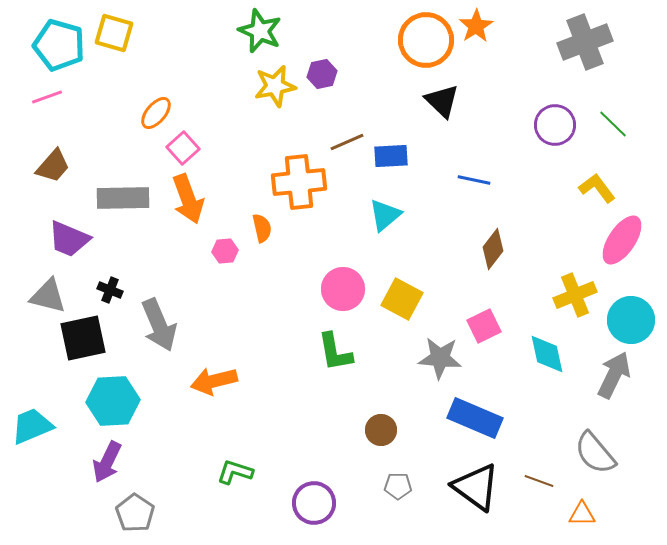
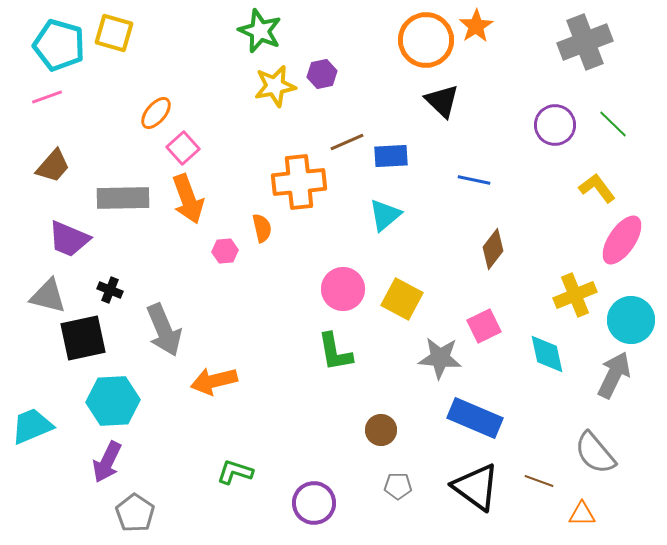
gray arrow at (159, 325): moved 5 px right, 5 px down
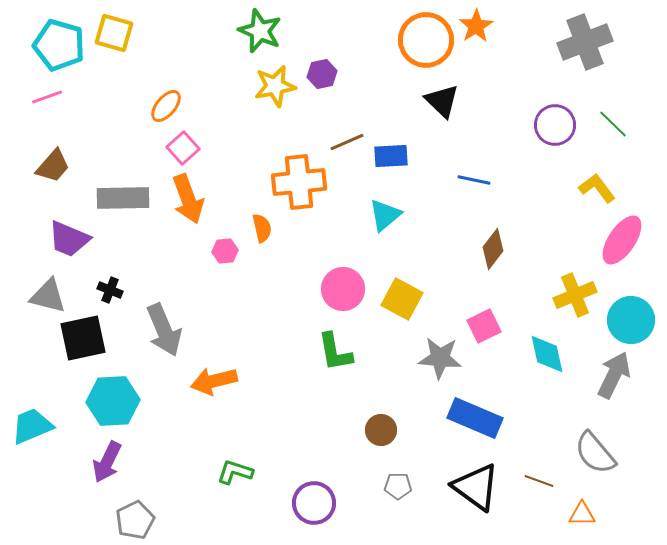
orange ellipse at (156, 113): moved 10 px right, 7 px up
gray pentagon at (135, 513): moved 7 px down; rotated 12 degrees clockwise
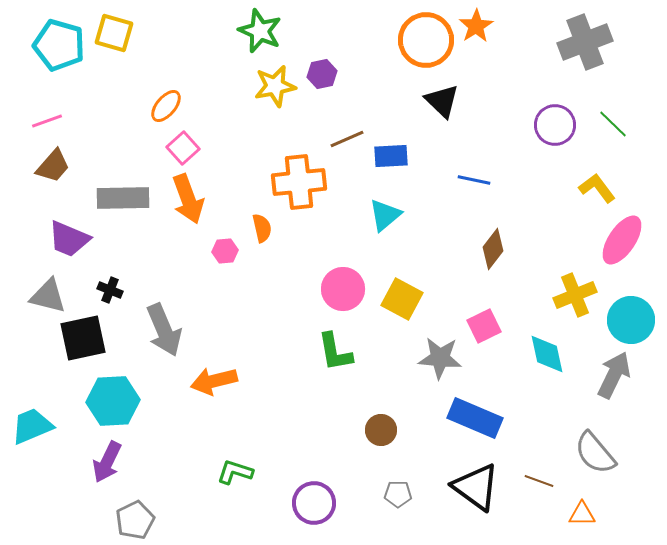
pink line at (47, 97): moved 24 px down
brown line at (347, 142): moved 3 px up
gray pentagon at (398, 486): moved 8 px down
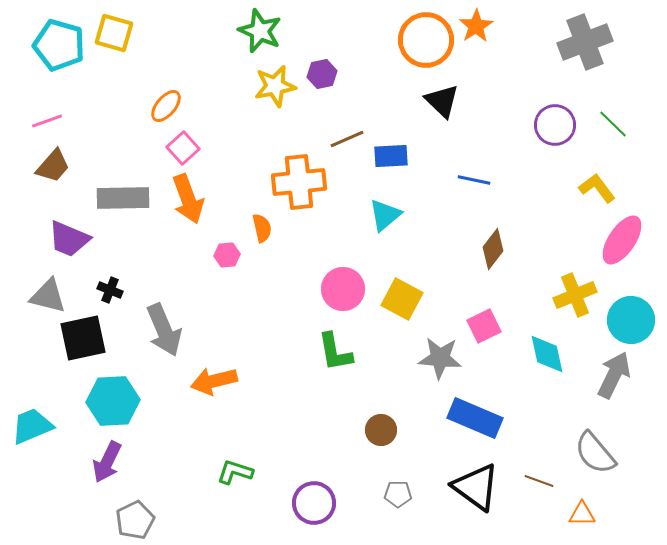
pink hexagon at (225, 251): moved 2 px right, 4 px down
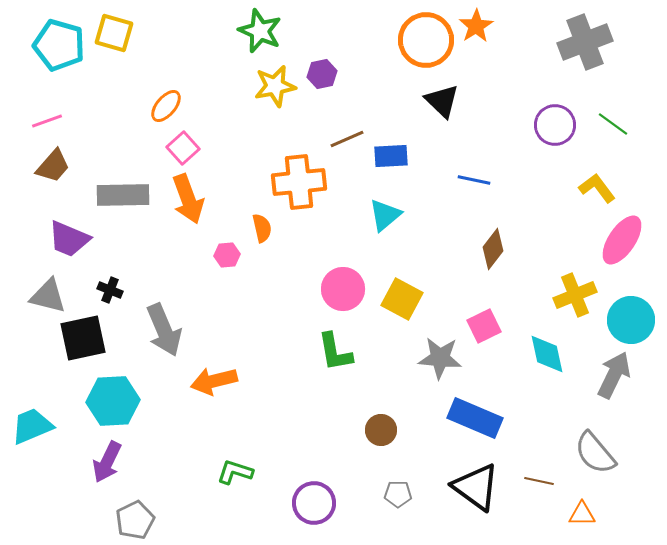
green line at (613, 124): rotated 8 degrees counterclockwise
gray rectangle at (123, 198): moved 3 px up
brown line at (539, 481): rotated 8 degrees counterclockwise
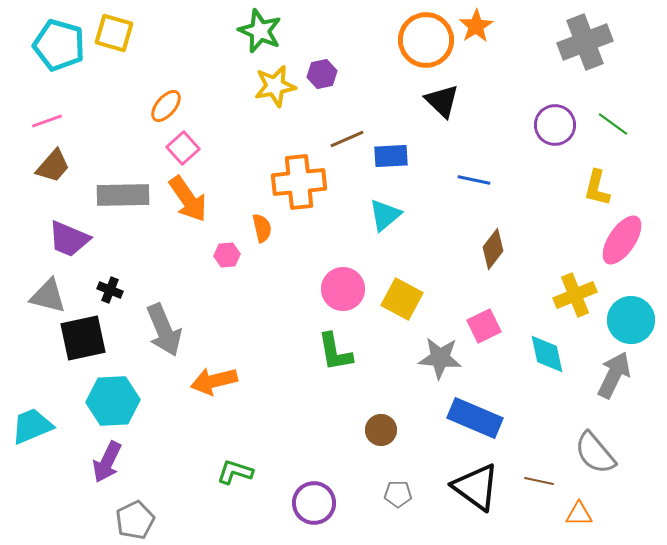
yellow L-shape at (597, 188): rotated 129 degrees counterclockwise
orange arrow at (188, 199): rotated 15 degrees counterclockwise
orange triangle at (582, 514): moved 3 px left
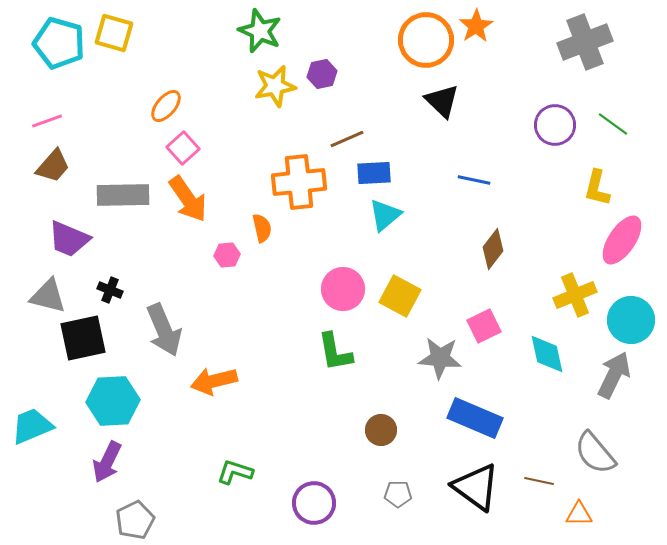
cyan pentagon at (59, 45): moved 2 px up
blue rectangle at (391, 156): moved 17 px left, 17 px down
yellow square at (402, 299): moved 2 px left, 3 px up
